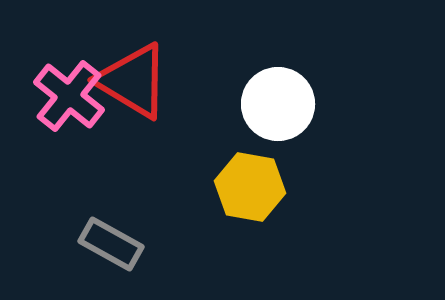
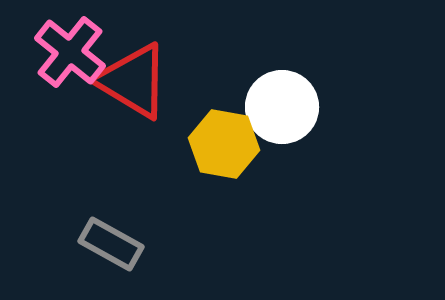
pink cross: moved 1 px right, 44 px up
white circle: moved 4 px right, 3 px down
yellow hexagon: moved 26 px left, 43 px up
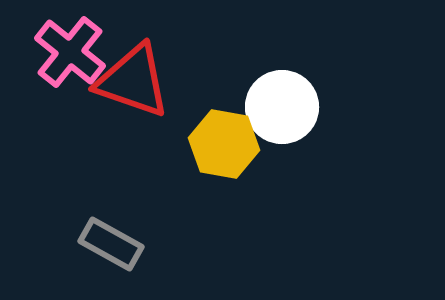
red triangle: rotated 12 degrees counterclockwise
